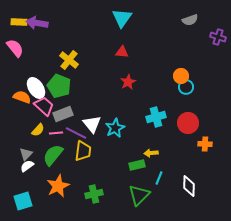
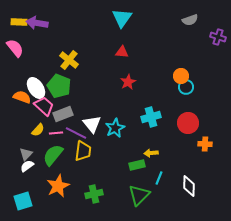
cyan cross: moved 5 px left
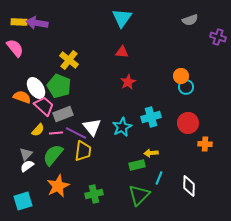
white triangle: moved 3 px down
cyan star: moved 7 px right, 1 px up
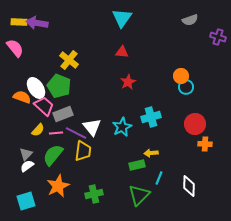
red circle: moved 7 px right, 1 px down
cyan square: moved 3 px right
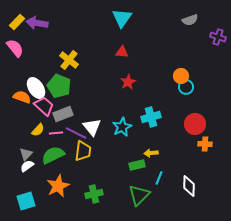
yellow rectangle: moved 2 px left; rotated 49 degrees counterclockwise
green semicircle: rotated 25 degrees clockwise
